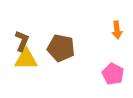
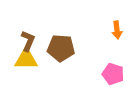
brown L-shape: moved 6 px right
brown pentagon: rotated 8 degrees counterclockwise
pink pentagon: rotated 10 degrees counterclockwise
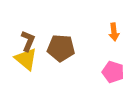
orange arrow: moved 3 px left, 2 px down
yellow triangle: rotated 40 degrees clockwise
pink pentagon: moved 2 px up
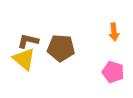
brown L-shape: rotated 100 degrees counterclockwise
yellow triangle: moved 2 px left
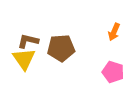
orange arrow: rotated 30 degrees clockwise
brown pentagon: rotated 8 degrees counterclockwise
yellow triangle: rotated 15 degrees clockwise
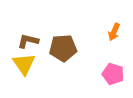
brown pentagon: moved 2 px right
yellow triangle: moved 5 px down
pink pentagon: moved 2 px down
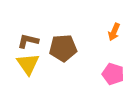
yellow triangle: moved 4 px right
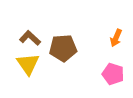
orange arrow: moved 2 px right, 6 px down
brown L-shape: moved 2 px right, 3 px up; rotated 30 degrees clockwise
